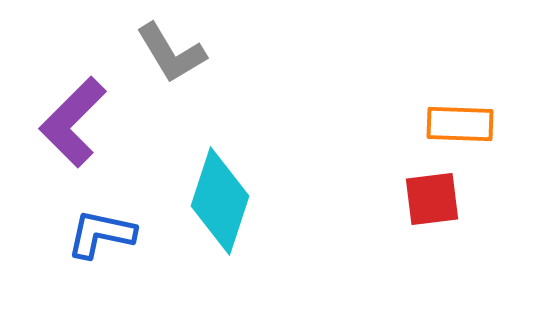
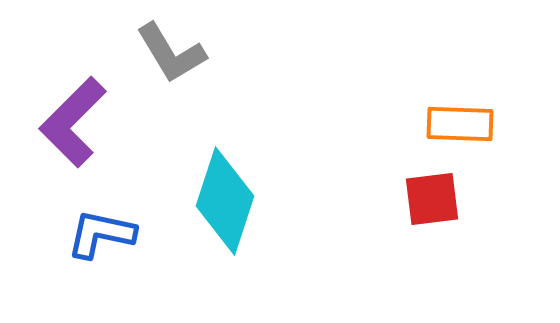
cyan diamond: moved 5 px right
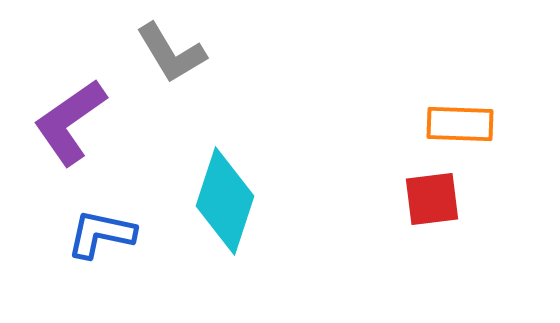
purple L-shape: moved 3 px left; rotated 10 degrees clockwise
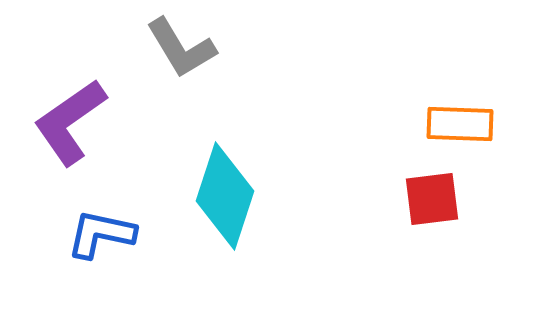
gray L-shape: moved 10 px right, 5 px up
cyan diamond: moved 5 px up
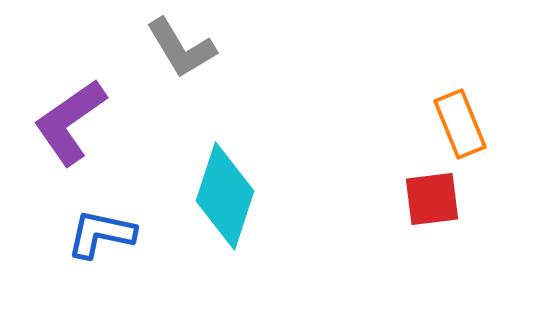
orange rectangle: rotated 66 degrees clockwise
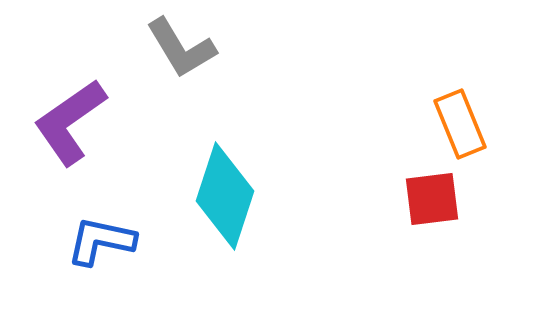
blue L-shape: moved 7 px down
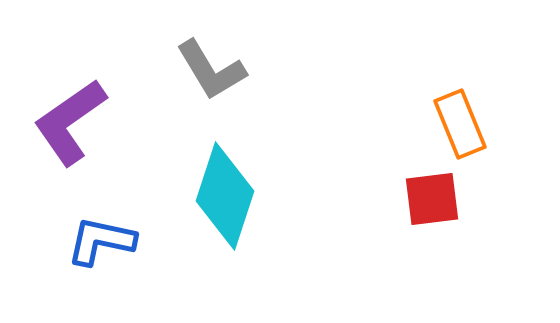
gray L-shape: moved 30 px right, 22 px down
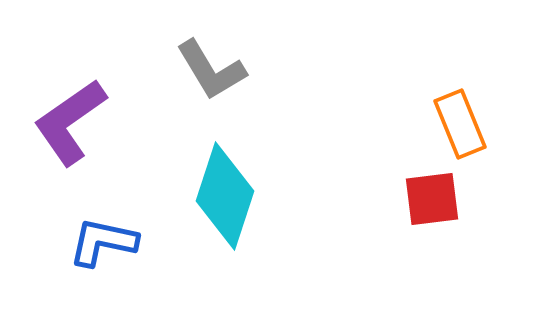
blue L-shape: moved 2 px right, 1 px down
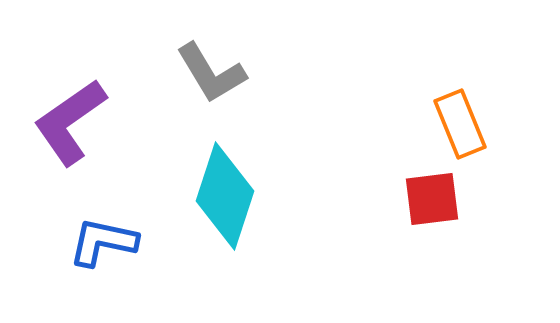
gray L-shape: moved 3 px down
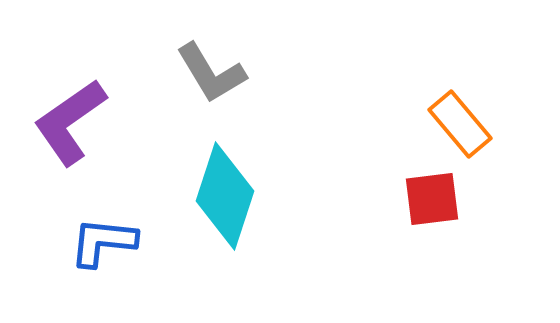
orange rectangle: rotated 18 degrees counterclockwise
blue L-shape: rotated 6 degrees counterclockwise
